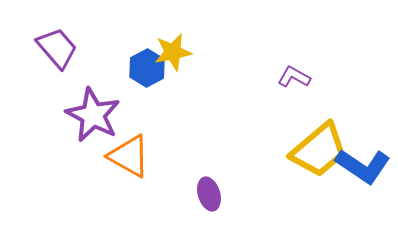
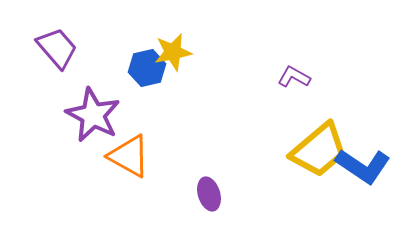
blue hexagon: rotated 15 degrees clockwise
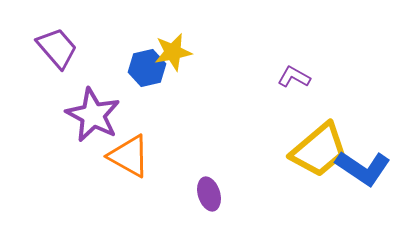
blue L-shape: moved 2 px down
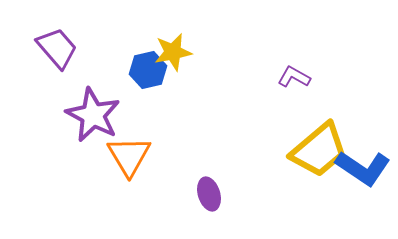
blue hexagon: moved 1 px right, 2 px down
orange triangle: rotated 30 degrees clockwise
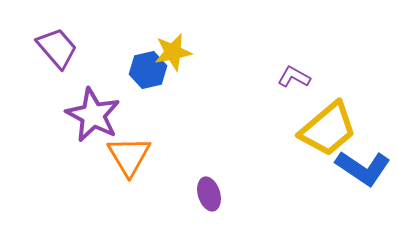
yellow trapezoid: moved 9 px right, 21 px up
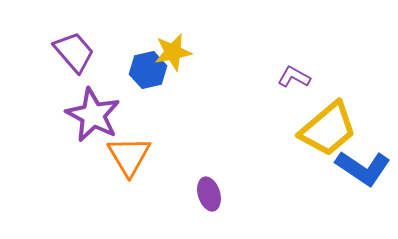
purple trapezoid: moved 17 px right, 4 px down
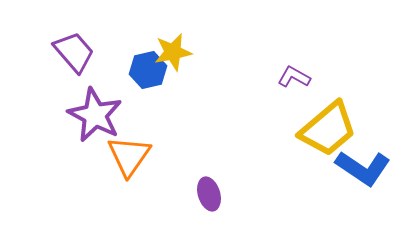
purple star: moved 2 px right
orange triangle: rotated 6 degrees clockwise
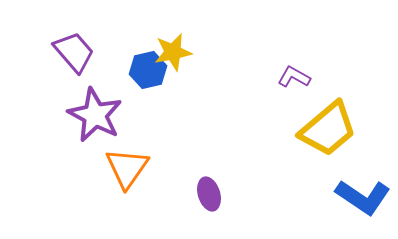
orange triangle: moved 2 px left, 12 px down
blue L-shape: moved 29 px down
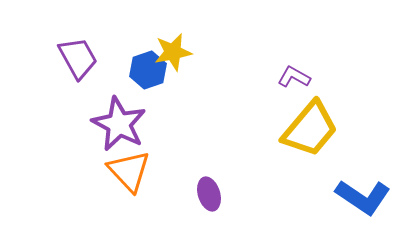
purple trapezoid: moved 4 px right, 6 px down; rotated 12 degrees clockwise
blue hexagon: rotated 6 degrees counterclockwise
purple star: moved 24 px right, 9 px down
yellow trapezoid: moved 18 px left; rotated 10 degrees counterclockwise
orange triangle: moved 2 px right, 3 px down; rotated 18 degrees counterclockwise
